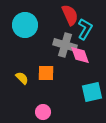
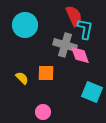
red semicircle: moved 4 px right, 1 px down
cyan L-shape: rotated 20 degrees counterclockwise
cyan square: rotated 35 degrees clockwise
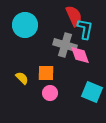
pink circle: moved 7 px right, 19 px up
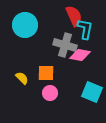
pink diamond: rotated 60 degrees counterclockwise
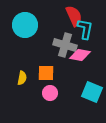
yellow semicircle: rotated 56 degrees clockwise
